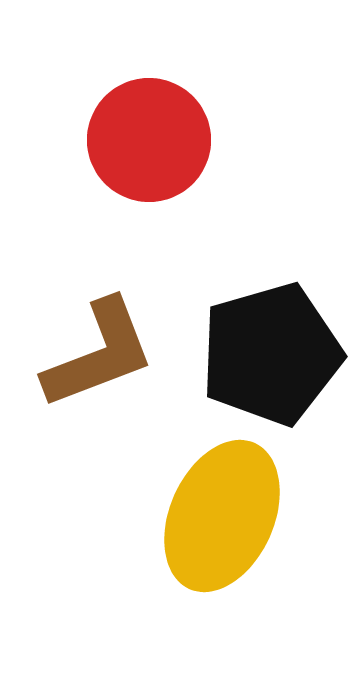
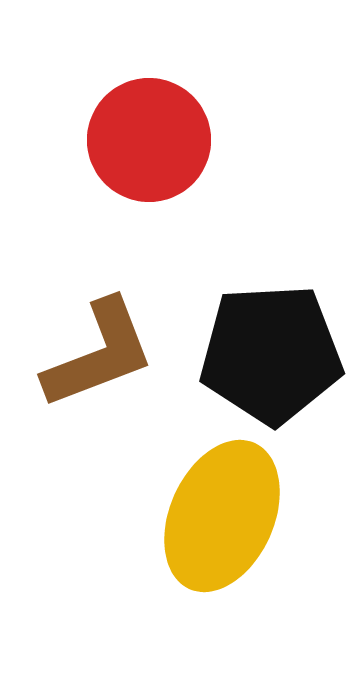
black pentagon: rotated 13 degrees clockwise
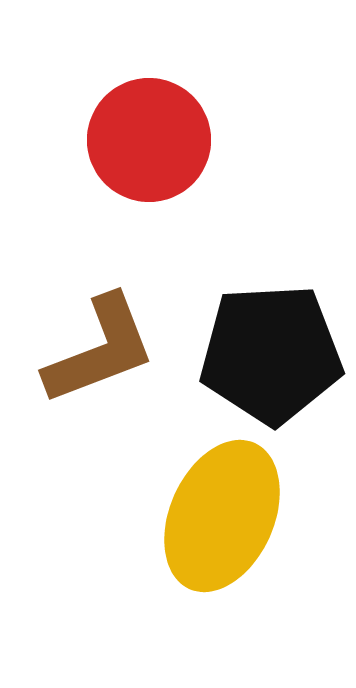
brown L-shape: moved 1 px right, 4 px up
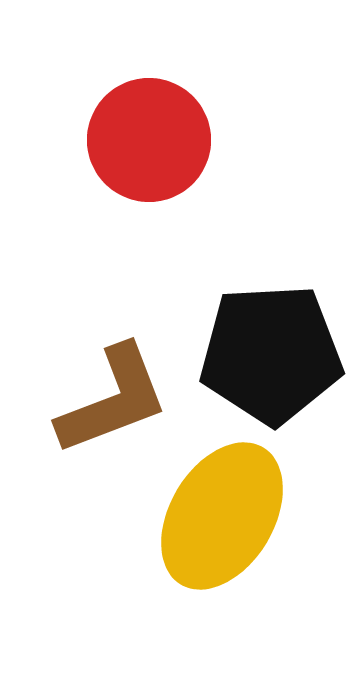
brown L-shape: moved 13 px right, 50 px down
yellow ellipse: rotated 7 degrees clockwise
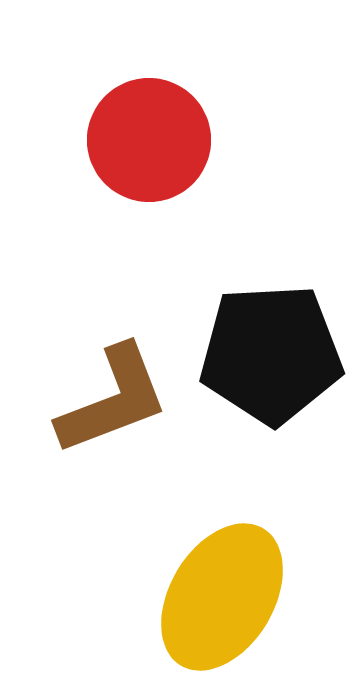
yellow ellipse: moved 81 px down
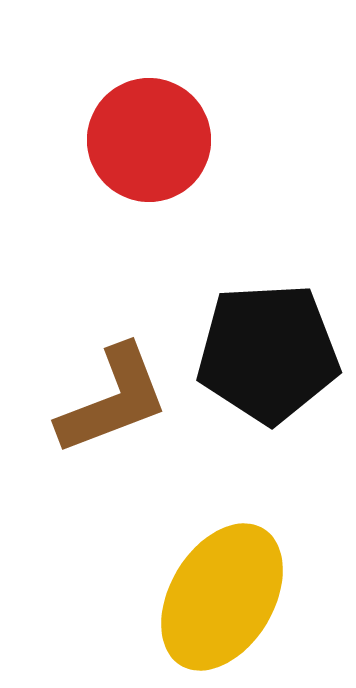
black pentagon: moved 3 px left, 1 px up
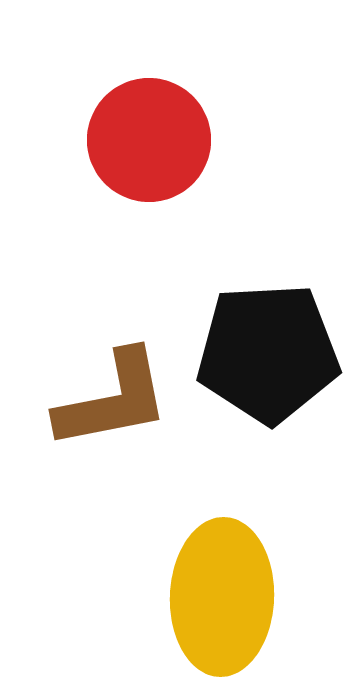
brown L-shape: rotated 10 degrees clockwise
yellow ellipse: rotated 29 degrees counterclockwise
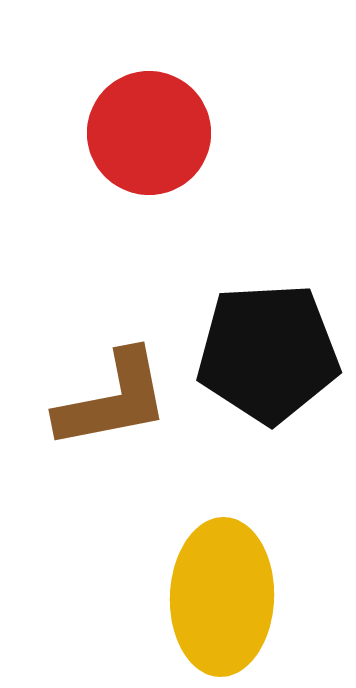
red circle: moved 7 px up
